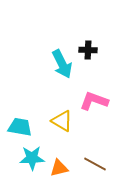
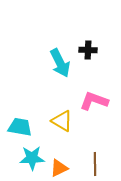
cyan arrow: moved 2 px left, 1 px up
brown line: rotated 60 degrees clockwise
orange triangle: rotated 12 degrees counterclockwise
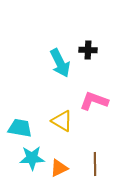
cyan trapezoid: moved 1 px down
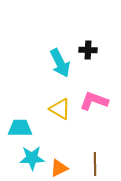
yellow triangle: moved 2 px left, 12 px up
cyan trapezoid: rotated 10 degrees counterclockwise
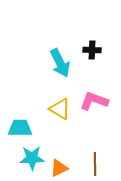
black cross: moved 4 px right
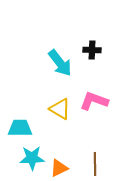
cyan arrow: rotated 12 degrees counterclockwise
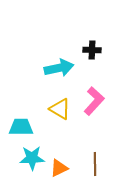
cyan arrow: moved 1 px left, 5 px down; rotated 64 degrees counterclockwise
pink L-shape: rotated 112 degrees clockwise
cyan trapezoid: moved 1 px right, 1 px up
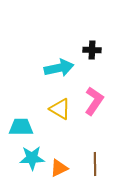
pink L-shape: rotated 8 degrees counterclockwise
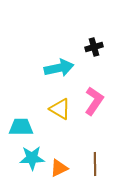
black cross: moved 2 px right, 3 px up; rotated 18 degrees counterclockwise
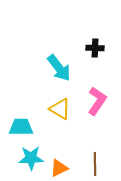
black cross: moved 1 px right, 1 px down; rotated 18 degrees clockwise
cyan arrow: rotated 64 degrees clockwise
pink L-shape: moved 3 px right
cyan star: moved 1 px left
